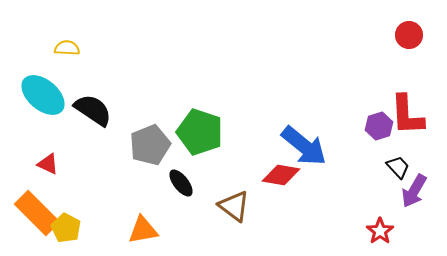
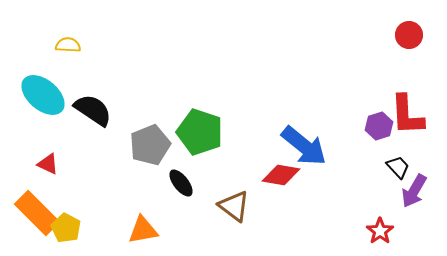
yellow semicircle: moved 1 px right, 3 px up
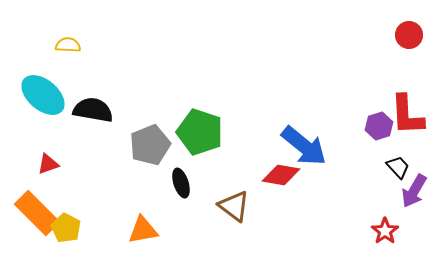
black semicircle: rotated 24 degrees counterclockwise
red triangle: rotated 45 degrees counterclockwise
black ellipse: rotated 20 degrees clockwise
red star: moved 5 px right
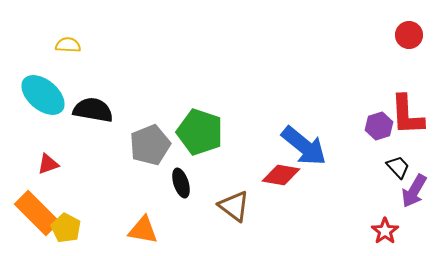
orange triangle: rotated 20 degrees clockwise
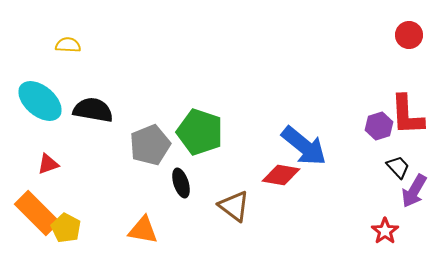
cyan ellipse: moved 3 px left, 6 px down
